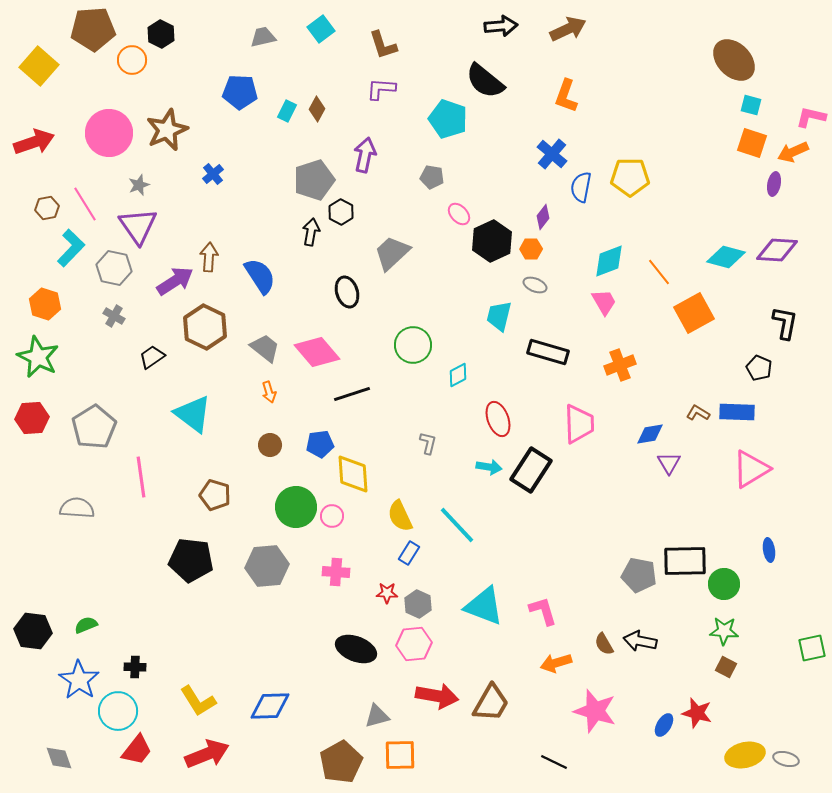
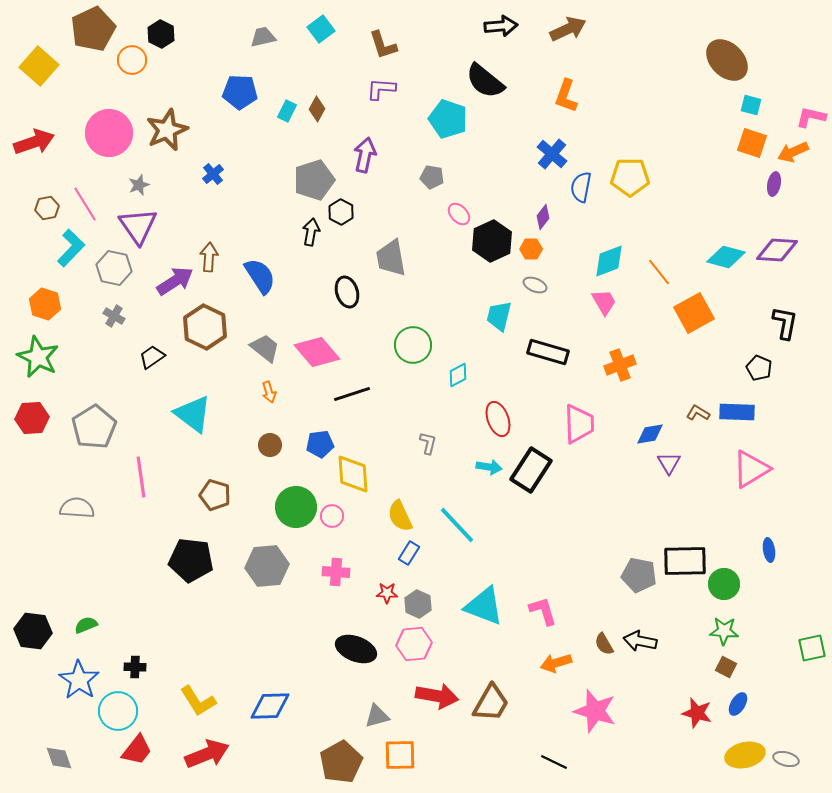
brown pentagon at (93, 29): rotated 21 degrees counterclockwise
brown ellipse at (734, 60): moved 7 px left
gray trapezoid at (392, 253): moved 1 px left, 5 px down; rotated 57 degrees counterclockwise
blue ellipse at (664, 725): moved 74 px right, 21 px up
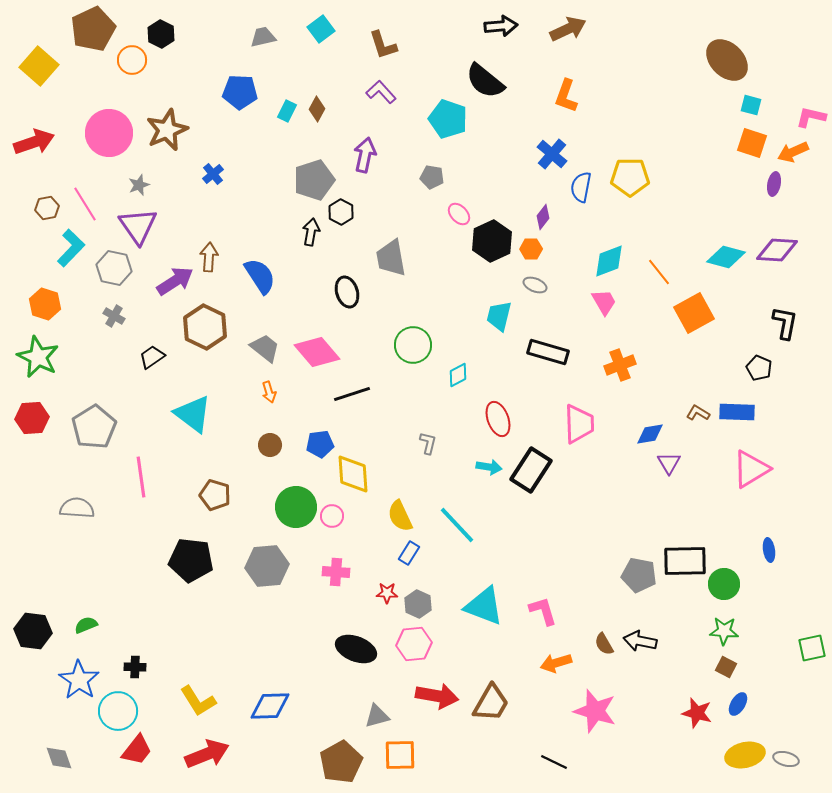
purple L-shape at (381, 89): moved 3 px down; rotated 44 degrees clockwise
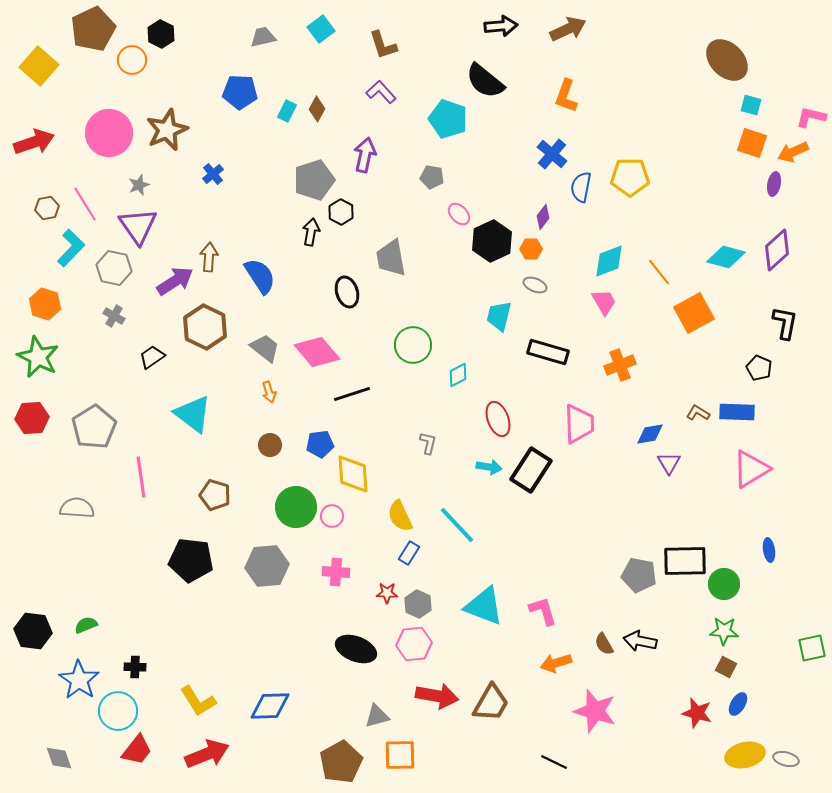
purple diamond at (777, 250): rotated 45 degrees counterclockwise
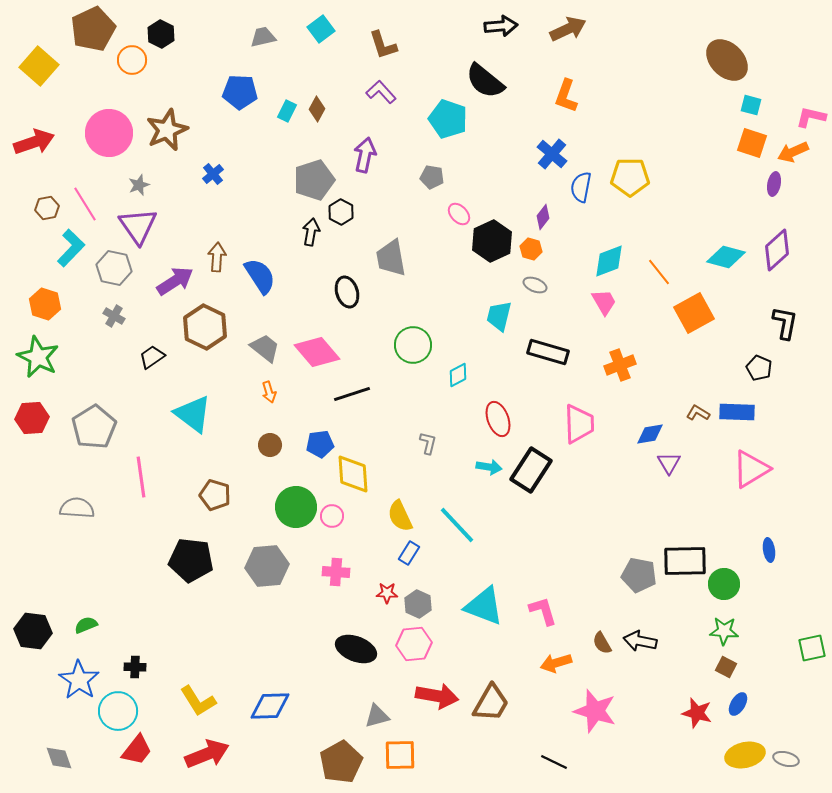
orange hexagon at (531, 249): rotated 15 degrees clockwise
brown arrow at (209, 257): moved 8 px right
brown semicircle at (604, 644): moved 2 px left, 1 px up
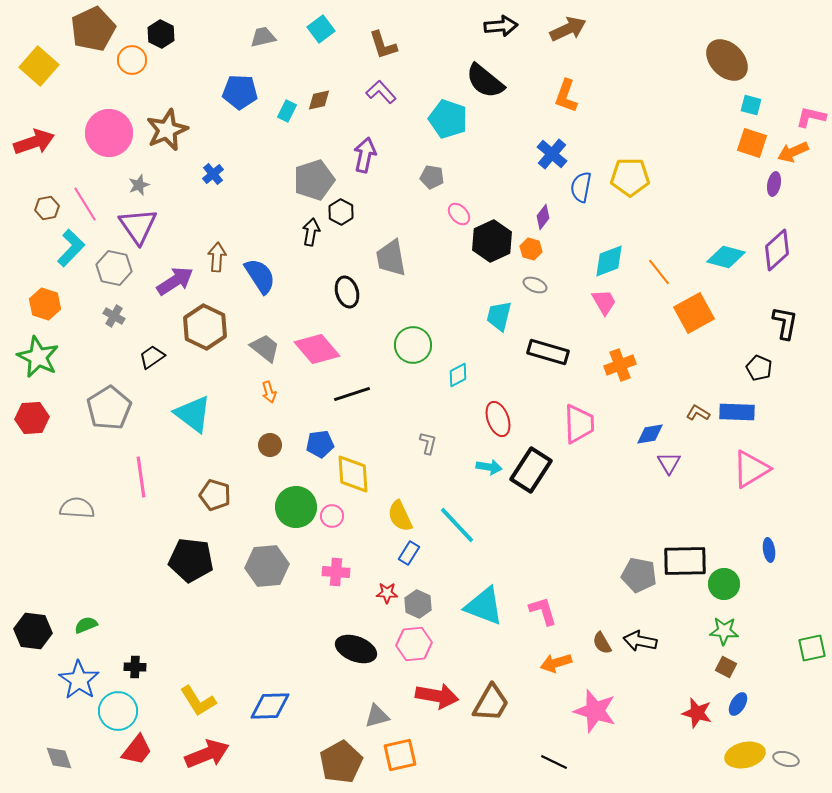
brown diamond at (317, 109): moved 2 px right, 9 px up; rotated 50 degrees clockwise
pink diamond at (317, 352): moved 3 px up
gray pentagon at (94, 427): moved 15 px right, 19 px up
orange square at (400, 755): rotated 12 degrees counterclockwise
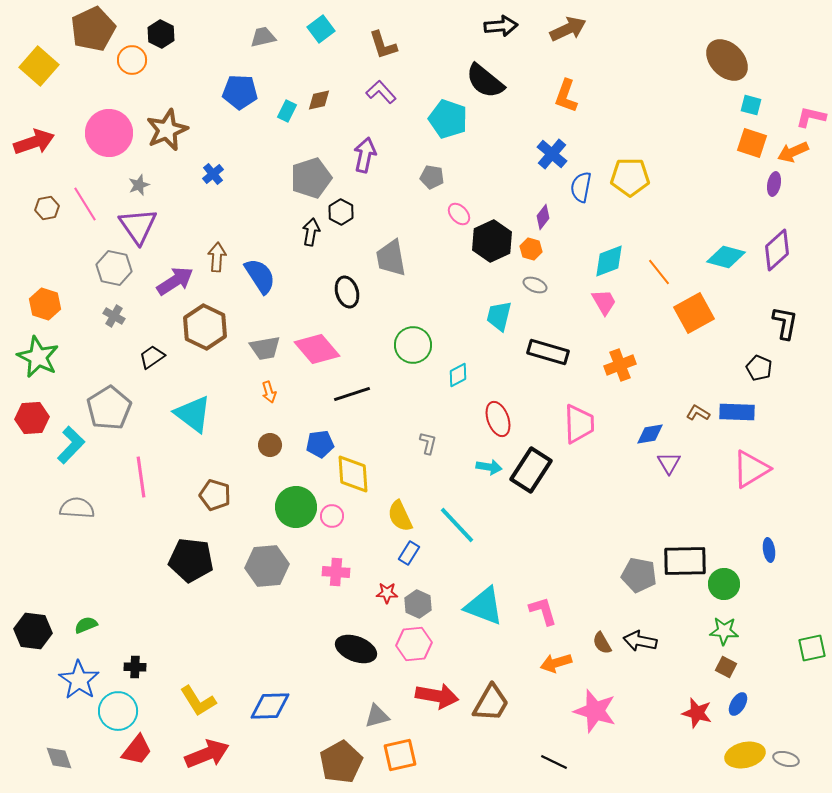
gray pentagon at (314, 180): moved 3 px left, 2 px up
cyan L-shape at (71, 248): moved 197 px down
gray trapezoid at (265, 348): rotated 132 degrees clockwise
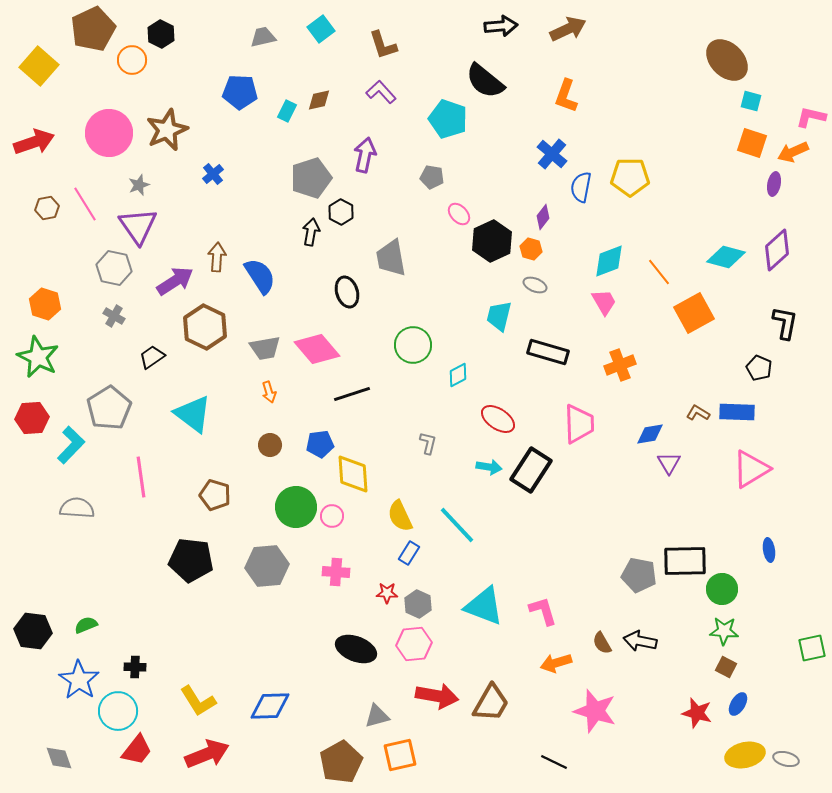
cyan square at (751, 105): moved 4 px up
red ellipse at (498, 419): rotated 36 degrees counterclockwise
green circle at (724, 584): moved 2 px left, 5 px down
